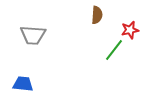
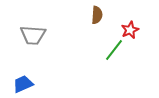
red star: rotated 12 degrees counterclockwise
blue trapezoid: rotated 30 degrees counterclockwise
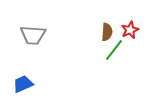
brown semicircle: moved 10 px right, 17 px down
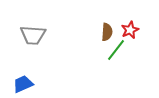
green line: moved 2 px right
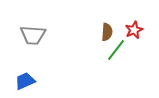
red star: moved 4 px right
blue trapezoid: moved 2 px right, 3 px up
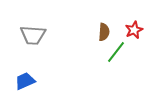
brown semicircle: moved 3 px left
green line: moved 2 px down
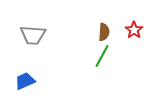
red star: rotated 12 degrees counterclockwise
green line: moved 14 px left, 4 px down; rotated 10 degrees counterclockwise
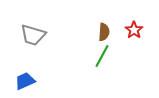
gray trapezoid: rotated 12 degrees clockwise
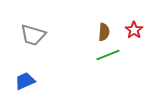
green line: moved 6 px right, 1 px up; rotated 40 degrees clockwise
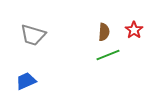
blue trapezoid: moved 1 px right
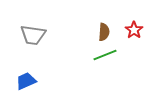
gray trapezoid: rotated 8 degrees counterclockwise
green line: moved 3 px left
